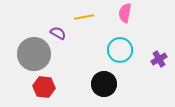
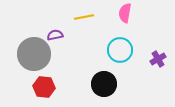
purple semicircle: moved 3 px left, 2 px down; rotated 42 degrees counterclockwise
purple cross: moved 1 px left
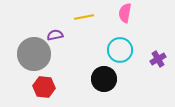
black circle: moved 5 px up
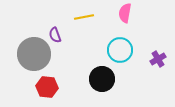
purple semicircle: rotated 98 degrees counterclockwise
black circle: moved 2 px left
red hexagon: moved 3 px right
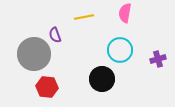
purple cross: rotated 14 degrees clockwise
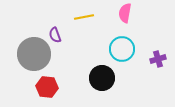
cyan circle: moved 2 px right, 1 px up
black circle: moved 1 px up
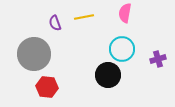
purple semicircle: moved 12 px up
black circle: moved 6 px right, 3 px up
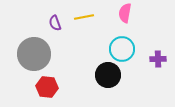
purple cross: rotated 14 degrees clockwise
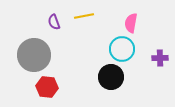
pink semicircle: moved 6 px right, 10 px down
yellow line: moved 1 px up
purple semicircle: moved 1 px left, 1 px up
gray circle: moved 1 px down
purple cross: moved 2 px right, 1 px up
black circle: moved 3 px right, 2 px down
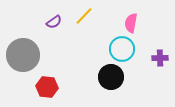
yellow line: rotated 36 degrees counterclockwise
purple semicircle: rotated 105 degrees counterclockwise
gray circle: moved 11 px left
